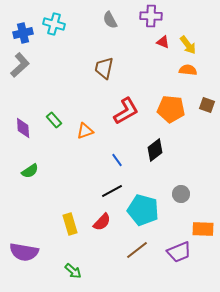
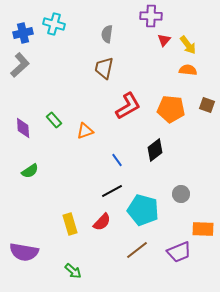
gray semicircle: moved 3 px left, 14 px down; rotated 36 degrees clockwise
red triangle: moved 1 px right, 2 px up; rotated 48 degrees clockwise
red L-shape: moved 2 px right, 5 px up
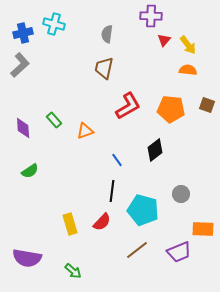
black line: rotated 55 degrees counterclockwise
purple semicircle: moved 3 px right, 6 px down
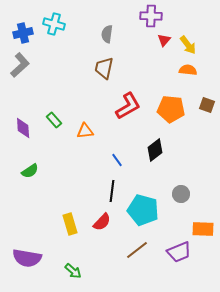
orange triangle: rotated 12 degrees clockwise
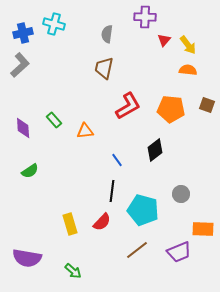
purple cross: moved 6 px left, 1 px down
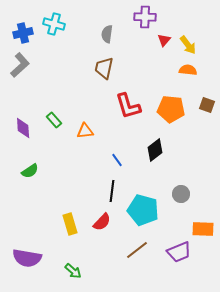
red L-shape: rotated 104 degrees clockwise
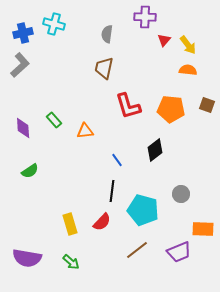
green arrow: moved 2 px left, 9 px up
